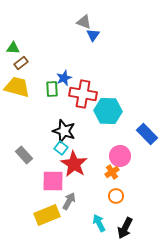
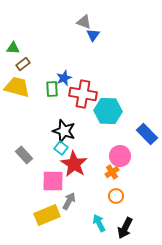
brown rectangle: moved 2 px right, 1 px down
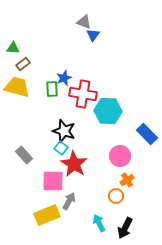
orange cross: moved 15 px right, 8 px down
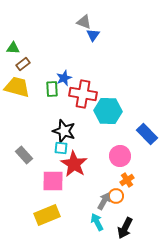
cyan square: rotated 32 degrees counterclockwise
gray arrow: moved 35 px right
cyan arrow: moved 2 px left, 1 px up
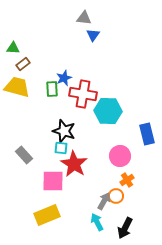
gray triangle: moved 4 px up; rotated 14 degrees counterclockwise
blue rectangle: rotated 30 degrees clockwise
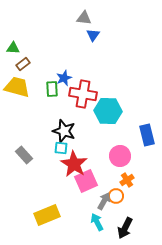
blue rectangle: moved 1 px down
pink square: moved 33 px right; rotated 25 degrees counterclockwise
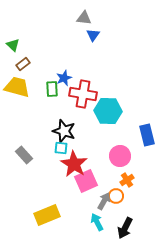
green triangle: moved 3 px up; rotated 40 degrees clockwise
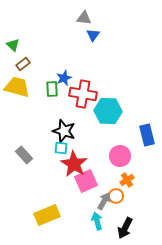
cyan arrow: moved 1 px up; rotated 12 degrees clockwise
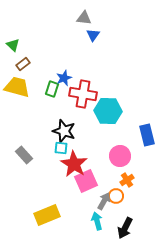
green rectangle: rotated 21 degrees clockwise
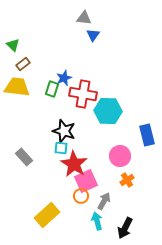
yellow trapezoid: rotated 8 degrees counterclockwise
gray rectangle: moved 2 px down
orange circle: moved 35 px left
yellow rectangle: rotated 20 degrees counterclockwise
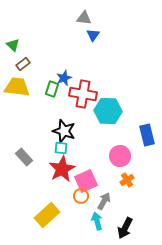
red star: moved 12 px left, 5 px down; rotated 12 degrees clockwise
